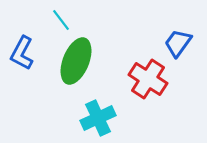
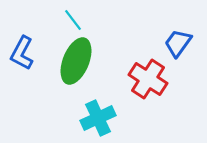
cyan line: moved 12 px right
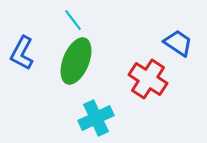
blue trapezoid: rotated 88 degrees clockwise
cyan cross: moved 2 px left
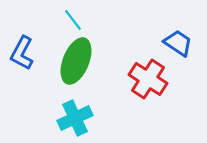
cyan cross: moved 21 px left
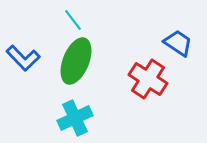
blue L-shape: moved 1 px right, 5 px down; rotated 72 degrees counterclockwise
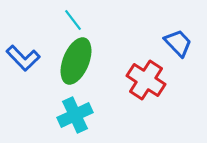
blue trapezoid: rotated 12 degrees clockwise
red cross: moved 2 px left, 1 px down
cyan cross: moved 3 px up
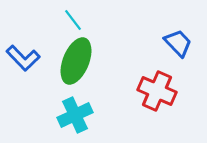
red cross: moved 11 px right, 11 px down; rotated 9 degrees counterclockwise
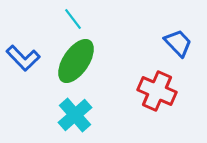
cyan line: moved 1 px up
green ellipse: rotated 12 degrees clockwise
cyan cross: rotated 16 degrees counterclockwise
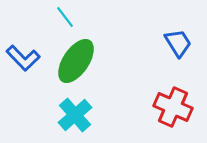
cyan line: moved 8 px left, 2 px up
blue trapezoid: rotated 12 degrees clockwise
red cross: moved 16 px right, 16 px down
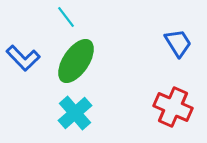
cyan line: moved 1 px right
cyan cross: moved 2 px up
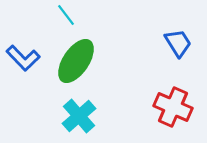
cyan line: moved 2 px up
cyan cross: moved 4 px right, 3 px down
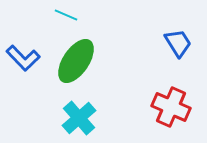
cyan line: rotated 30 degrees counterclockwise
red cross: moved 2 px left
cyan cross: moved 2 px down
